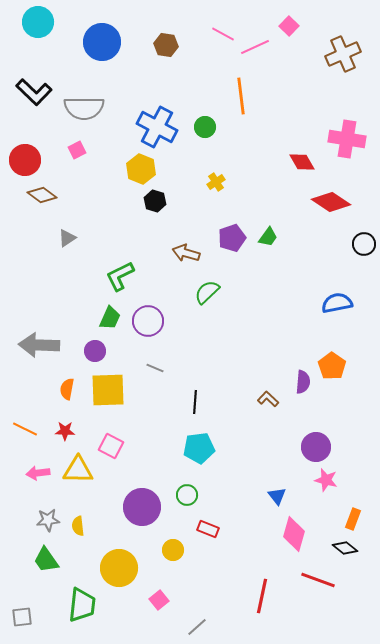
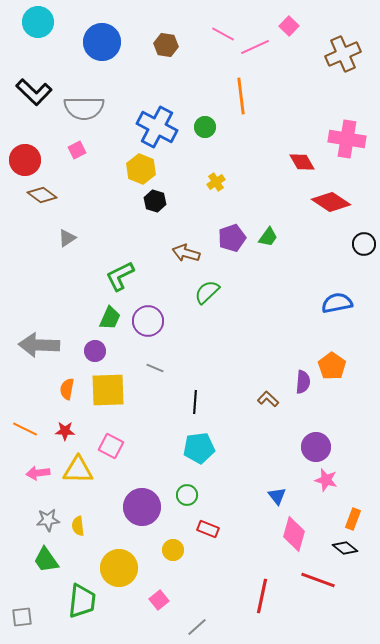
green trapezoid at (82, 605): moved 4 px up
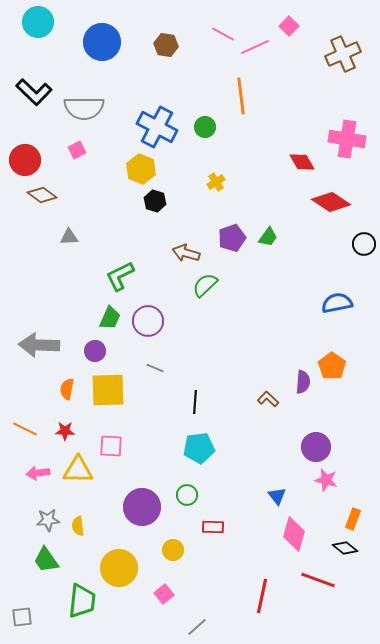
gray triangle at (67, 238): moved 2 px right, 1 px up; rotated 30 degrees clockwise
green semicircle at (207, 292): moved 2 px left, 7 px up
pink square at (111, 446): rotated 25 degrees counterclockwise
red rectangle at (208, 529): moved 5 px right, 2 px up; rotated 20 degrees counterclockwise
pink square at (159, 600): moved 5 px right, 6 px up
